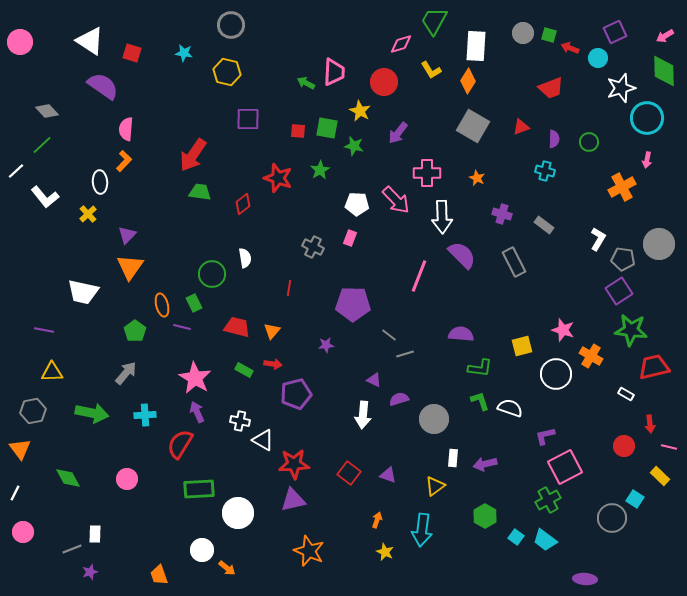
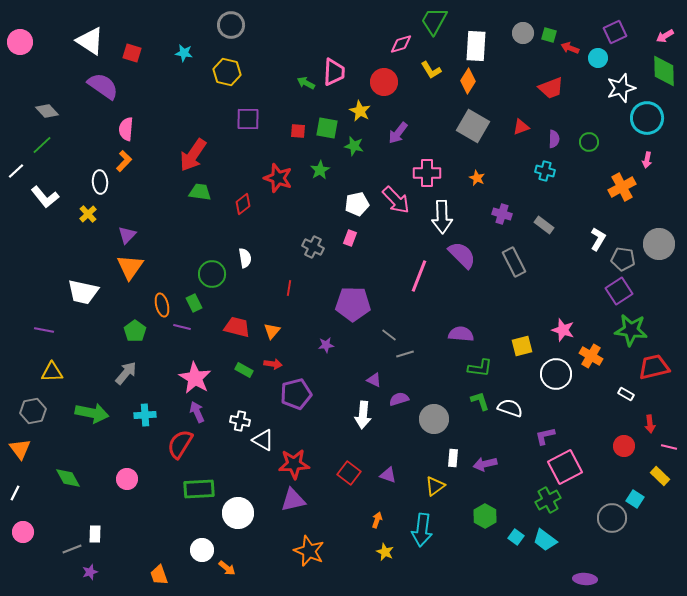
white pentagon at (357, 204): rotated 15 degrees counterclockwise
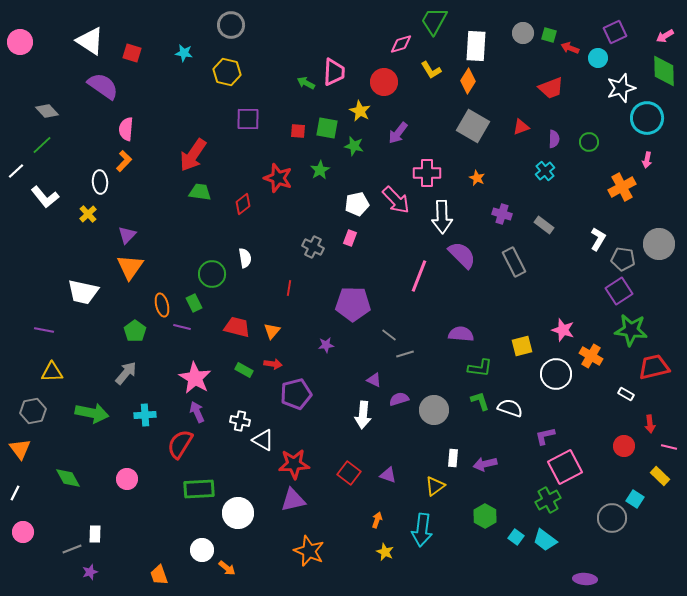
cyan cross at (545, 171): rotated 36 degrees clockwise
gray circle at (434, 419): moved 9 px up
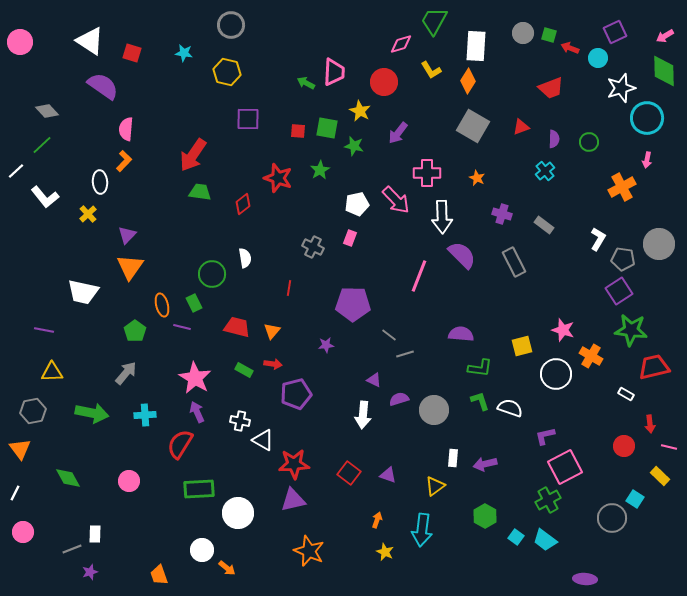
pink circle at (127, 479): moved 2 px right, 2 px down
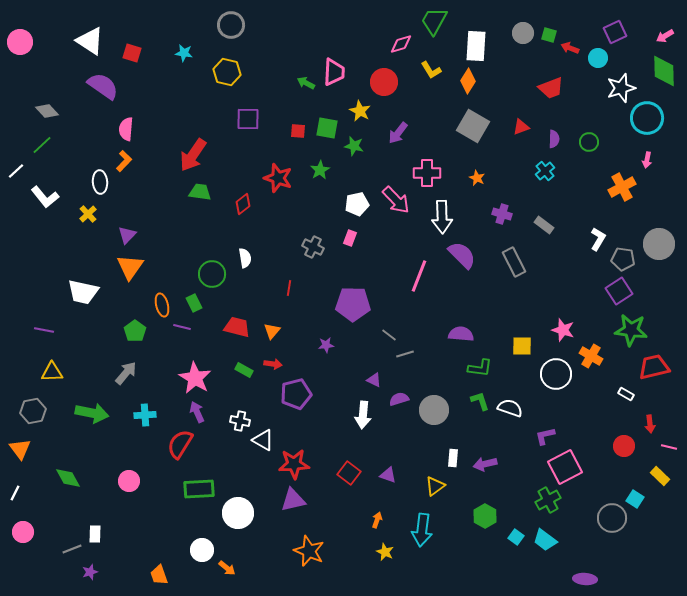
yellow square at (522, 346): rotated 15 degrees clockwise
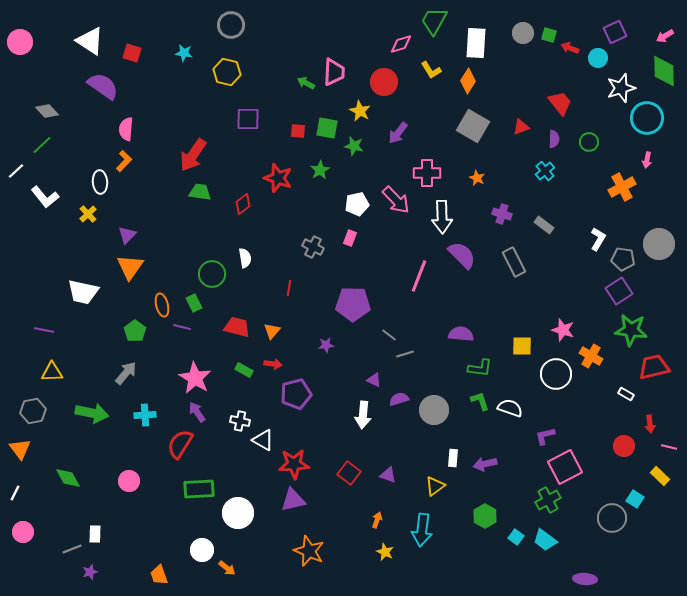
white rectangle at (476, 46): moved 3 px up
red trapezoid at (551, 88): moved 9 px right, 15 px down; rotated 108 degrees counterclockwise
purple arrow at (197, 412): rotated 10 degrees counterclockwise
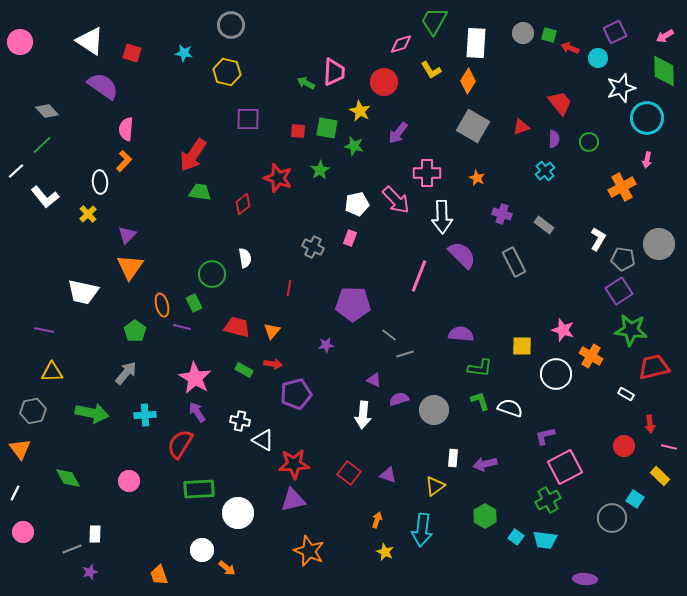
cyan trapezoid at (545, 540): rotated 30 degrees counterclockwise
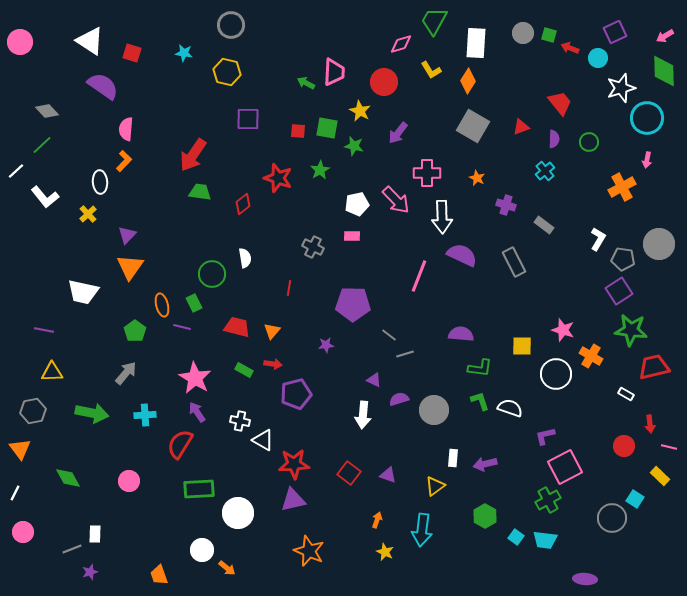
purple cross at (502, 214): moved 4 px right, 9 px up
pink rectangle at (350, 238): moved 2 px right, 2 px up; rotated 70 degrees clockwise
purple semicircle at (462, 255): rotated 20 degrees counterclockwise
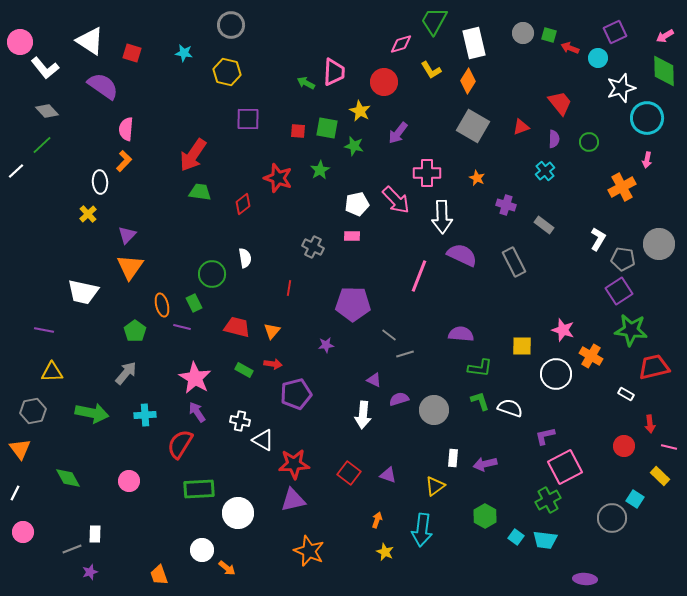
white rectangle at (476, 43): moved 2 px left; rotated 16 degrees counterclockwise
white L-shape at (45, 197): moved 129 px up
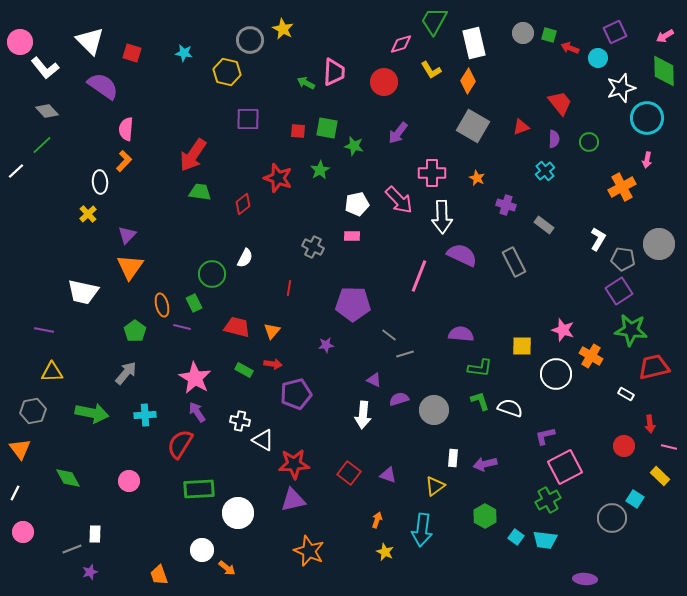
gray circle at (231, 25): moved 19 px right, 15 px down
white triangle at (90, 41): rotated 12 degrees clockwise
yellow star at (360, 111): moved 77 px left, 82 px up
pink cross at (427, 173): moved 5 px right
pink arrow at (396, 200): moved 3 px right
white semicircle at (245, 258): rotated 36 degrees clockwise
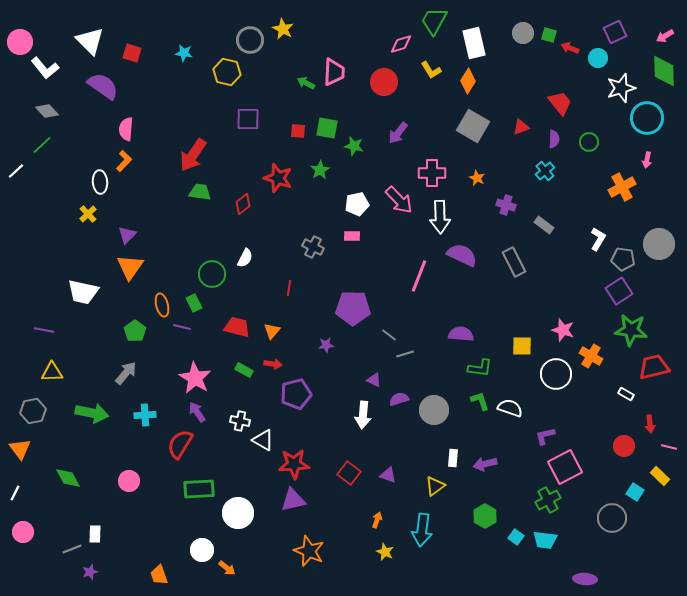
white arrow at (442, 217): moved 2 px left
purple pentagon at (353, 304): moved 4 px down
cyan square at (635, 499): moved 7 px up
